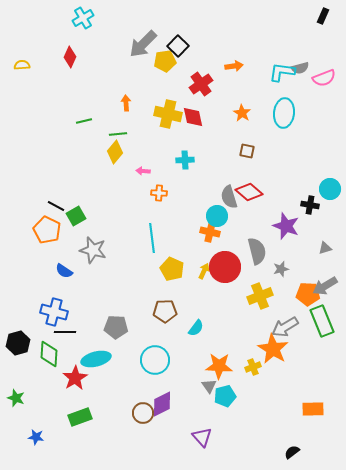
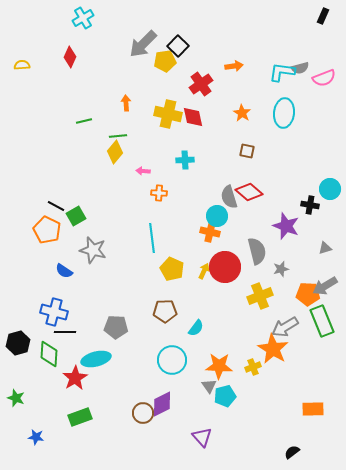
green line at (118, 134): moved 2 px down
cyan circle at (155, 360): moved 17 px right
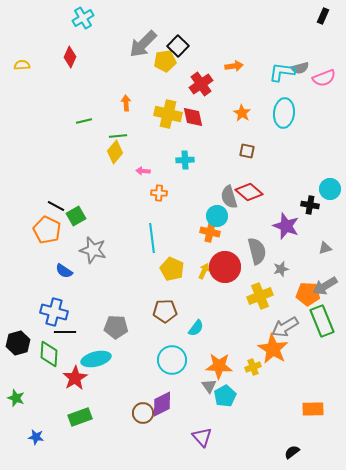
cyan pentagon at (225, 396): rotated 15 degrees counterclockwise
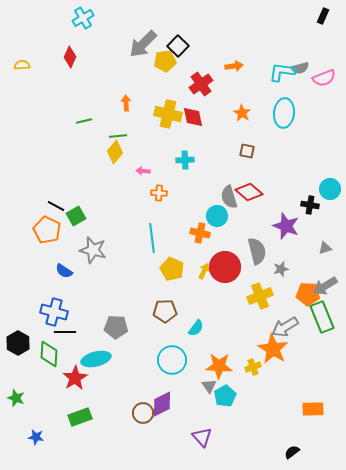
orange cross at (210, 232): moved 10 px left, 1 px down
green rectangle at (322, 321): moved 4 px up
black hexagon at (18, 343): rotated 15 degrees counterclockwise
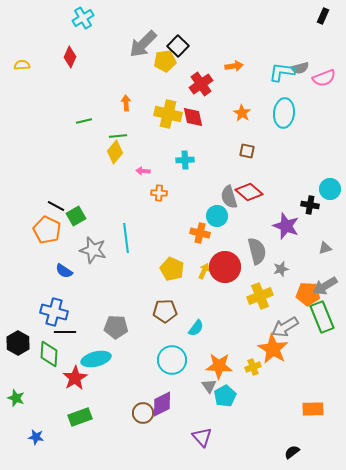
cyan line at (152, 238): moved 26 px left
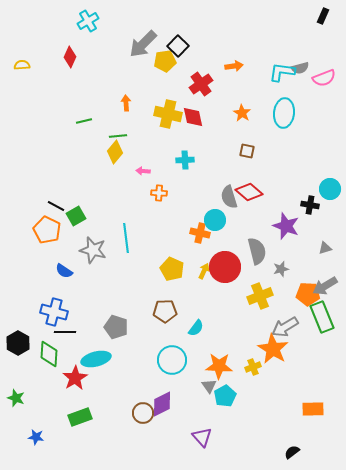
cyan cross at (83, 18): moved 5 px right, 3 px down
cyan circle at (217, 216): moved 2 px left, 4 px down
gray pentagon at (116, 327): rotated 15 degrees clockwise
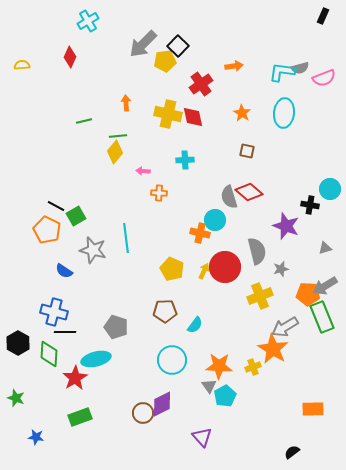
cyan semicircle at (196, 328): moved 1 px left, 3 px up
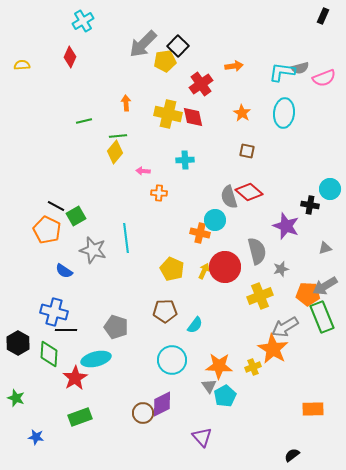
cyan cross at (88, 21): moved 5 px left
black line at (65, 332): moved 1 px right, 2 px up
black semicircle at (292, 452): moved 3 px down
